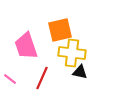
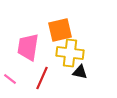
pink trapezoid: moved 2 px right, 1 px down; rotated 28 degrees clockwise
yellow cross: moved 2 px left
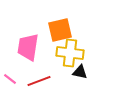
red line: moved 3 px left, 3 px down; rotated 45 degrees clockwise
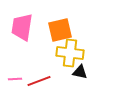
pink trapezoid: moved 6 px left, 20 px up
pink line: moved 5 px right; rotated 40 degrees counterclockwise
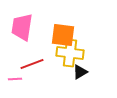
orange square: moved 3 px right, 5 px down; rotated 20 degrees clockwise
black triangle: rotated 42 degrees counterclockwise
red line: moved 7 px left, 17 px up
